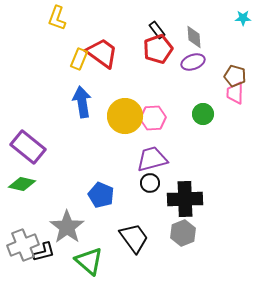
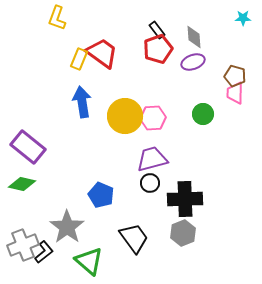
black L-shape: rotated 25 degrees counterclockwise
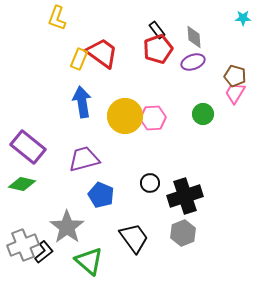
pink trapezoid: rotated 30 degrees clockwise
purple trapezoid: moved 68 px left
black cross: moved 3 px up; rotated 16 degrees counterclockwise
